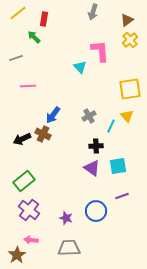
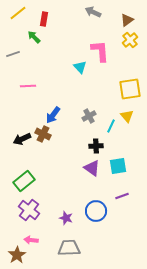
gray arrow: rotated 98 degrees clockwise
gray line: moved 3 px left, 4 px up
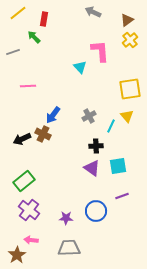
gray line: moved 2 px up
purple star: rotated 16 degrees counterclockwise
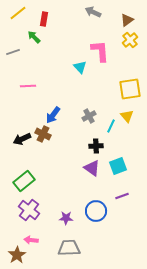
cyan square: rotated 12 degrees counterclockwise
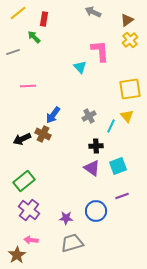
gray trapezoid: moved 3 px right, 5 px up; rotated 15 degrees counterclockwise
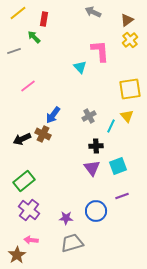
gray line: moved 1 px right, 1 px up
pink line: rotated 35 degrees counterclockwise
purple triangle: rotated 18 degrees clockwise
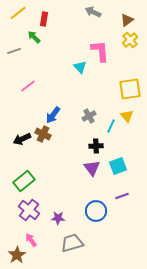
purple star: moved 8 px left
pink arrow: rotated 48 degrees clockwise
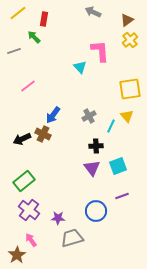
gray trapezoid: moved 5 px up
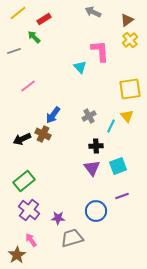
red rectangle: rotated 48 degrees clockwise
